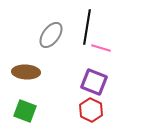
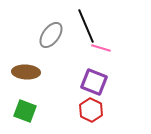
black line: moved 1 px left, 1 px up; rotated 32 degrees counterclockwise
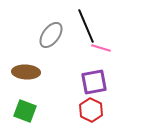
purple square: rotated 32 degrees counterclockwise
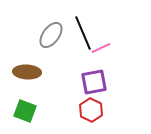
black line: moved 3 px left, 7 px down
pink line: rotated 42 degrees counterclockwise
brown ellipse: moved 1 px right
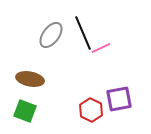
brown ellipse: moved 3 px right, 7 px down; rotated 8 degrees clockwise
purple square: moved 25 px right, 17 px down
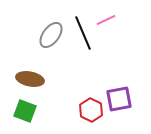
pink line: moved 5 px right, 28 px up
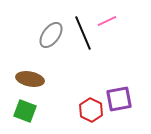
pink line: moved 1 px right, 1 px down
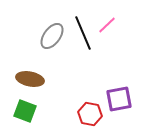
pink line: moved 4 px down; rotated 18 degrees counterclockwise
gray ellipse: moved 1 px right, 1 px down
red hexagon: moved 1 px left, 4 px down; rotated 15 degrees counterclockwise
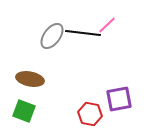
black line: rotated 60 degrees counterclockwise
green square: moved 1 px left
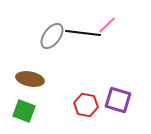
purple square: moved 1 px left, 1 px down; rotated 28 degrees clockwise
red hexagon: moved 4 px left, 9 px up
